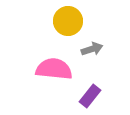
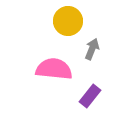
gray arrow: rotated 50 degrees counterclockwise
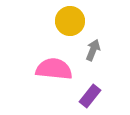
yellow circle: moved 2 px right
gray arrow: moved 1 px right, 1 px down
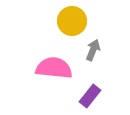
yellow circle: moved 2 px right
pink semicircle: moved 1 px up
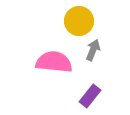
yellow circle: moved 7 px right
pink semicircle: moved 6 px up
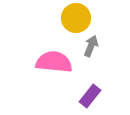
yellow circle: moved 3 px left, 3 px up
gray arrow: moved 2 px left, 4 px up
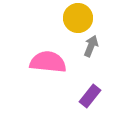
yellow circle: moved 2 px right
pink semicircle: moved 6 px left
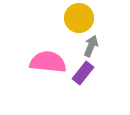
yellow circle: moved 1 px right
purple rectangle: moved 7 px left, 23 px up
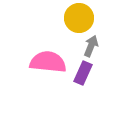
purple rectangle: rotated 15 degrees counterclockwise
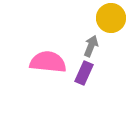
yellow circle: moved 32 px right
purple rectangle: moved 1 px right
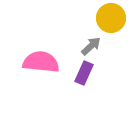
gray arrow: rotated 25 degrees clockwise
pink semicircle: moved 7 px left
